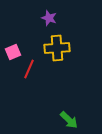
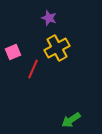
yellow cross: rotated 25 degrees counterclockwise
red line: moved 4 px right
green arrow: moved 2 px right; rotated 102 degrees clockwise
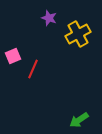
yellow cross: moved 21 px right, 14 px up
pink square: moved 4 px down
green arrow: moved 8 px right
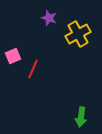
green arrow: moved 2 px right, 3 px up; rotated 48 degrees counterclockwise
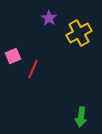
purple star: rotated 14 degrees clockwise
yellow cross: moved 1 px right, 1 px up
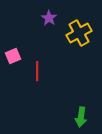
red line: moved 4 px right, 2 px down; rotated 24 degrees counterclockwise
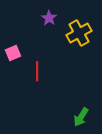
pink square: moved 3 px up
green arrow: rotated 24 degrees clockwise
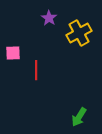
pink square: rotated 21 degrees clockwise
red line: moved 1 px left, 1 px up
green arrow: moved 2 px left
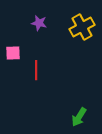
purple star: moved 10 px left, 5 px down; rotated 21 degrees counterclockwise
yellow cross: moved 3 px right, 6 px up
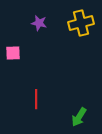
yellow cross: moved 1 px left, 4 px up; rotated 15 degrees clockwise
red line: moved 29 px down
